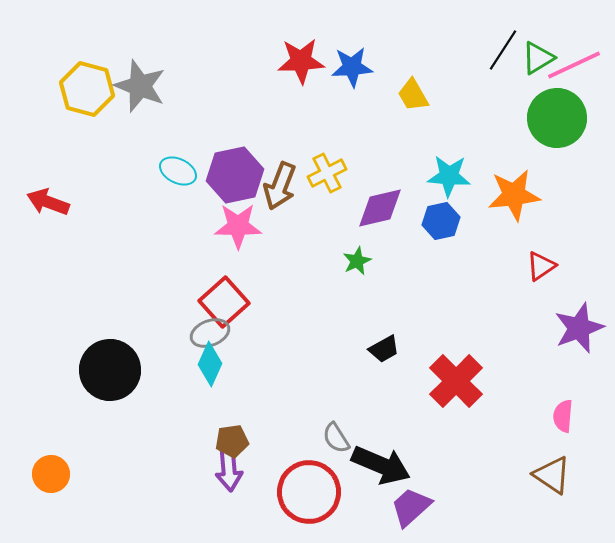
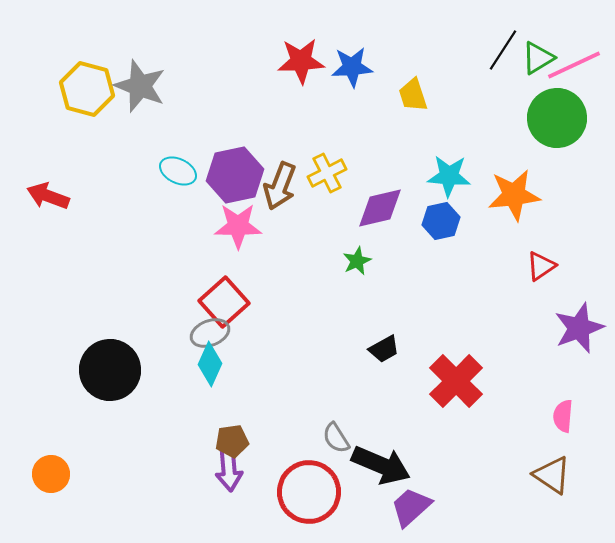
yellow trapezoid: rotated 12 degrees clockwise
red arrow: moved 6 px up
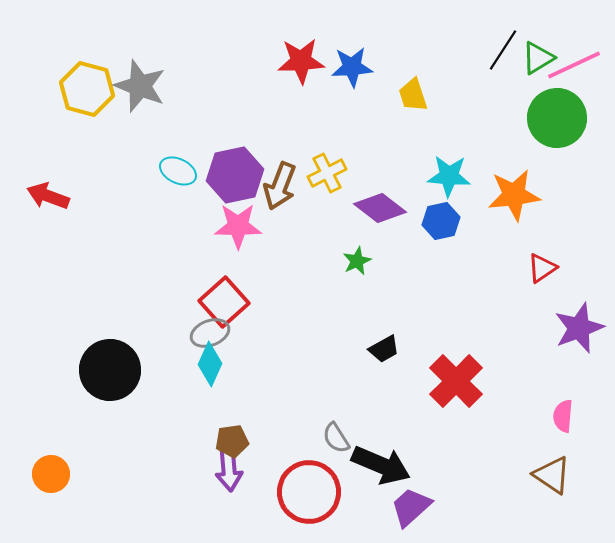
purple diamond: rotated 51 degrees clockwise
red triangle: moved 1 px right, 2 px down
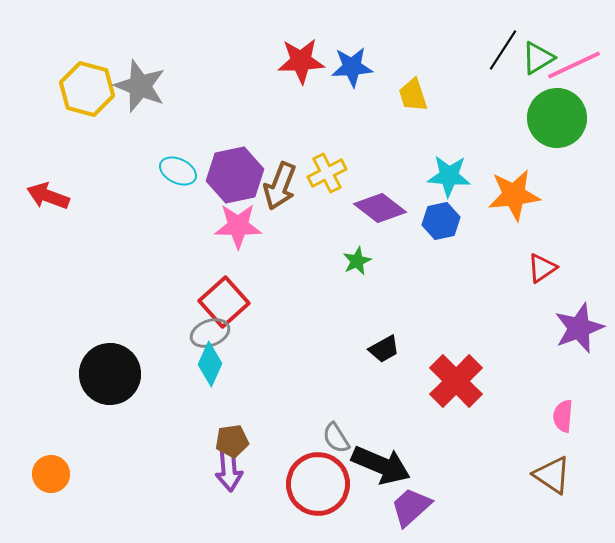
black circle: moved 4 px down
red circle: moved 9 px right, 8 px up
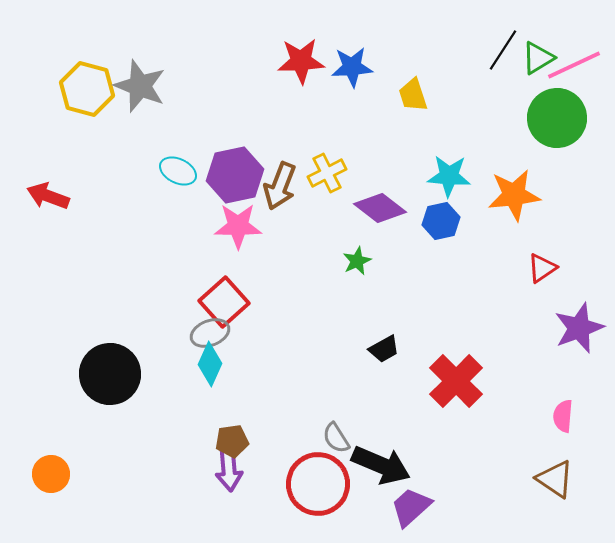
brown triangle: moved 3 px right, 4 px down
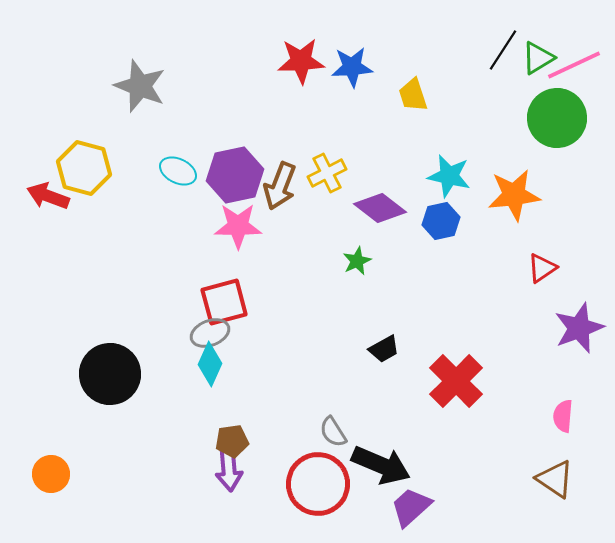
yellow hexagon: moved 3 px left, 79 px down
cyan star: rotated 9 degrees clockwise
red square: rotated 27 degrees clockwise
gray semicircle: moved 3 px left, 6 px up
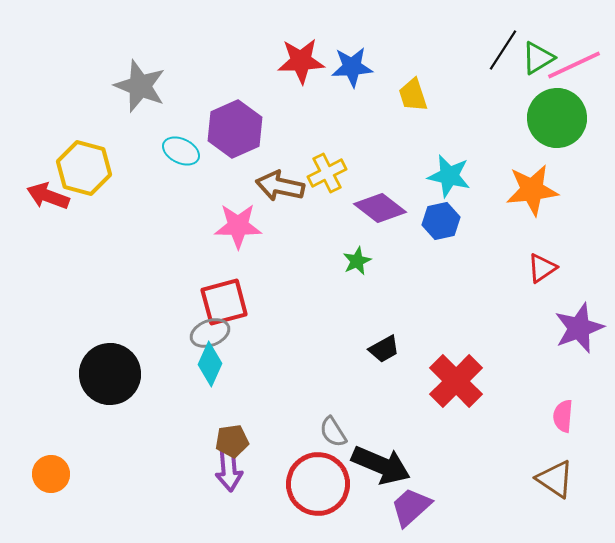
cyan ellipse: moved 3 px right, 20 px up
purple hexagon: moved 46 px up; rotated 12 degrees counterclockwise
brown arrow: rotated 81 degrees clockwise
orange star: moved 18 px right, 5 px up
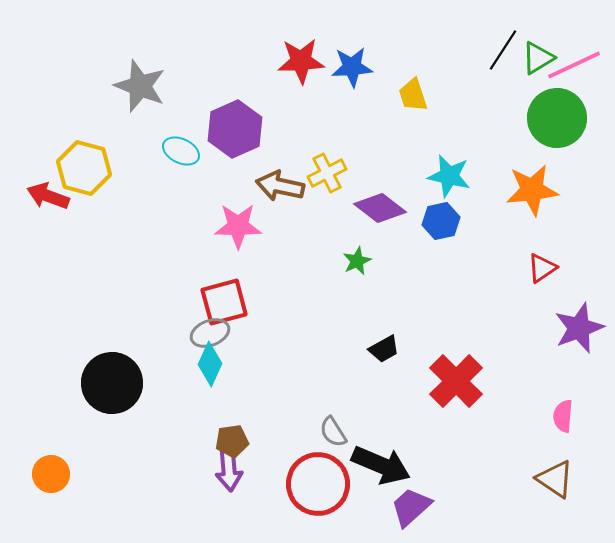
black circle: moved 2 px right, 9 px down
